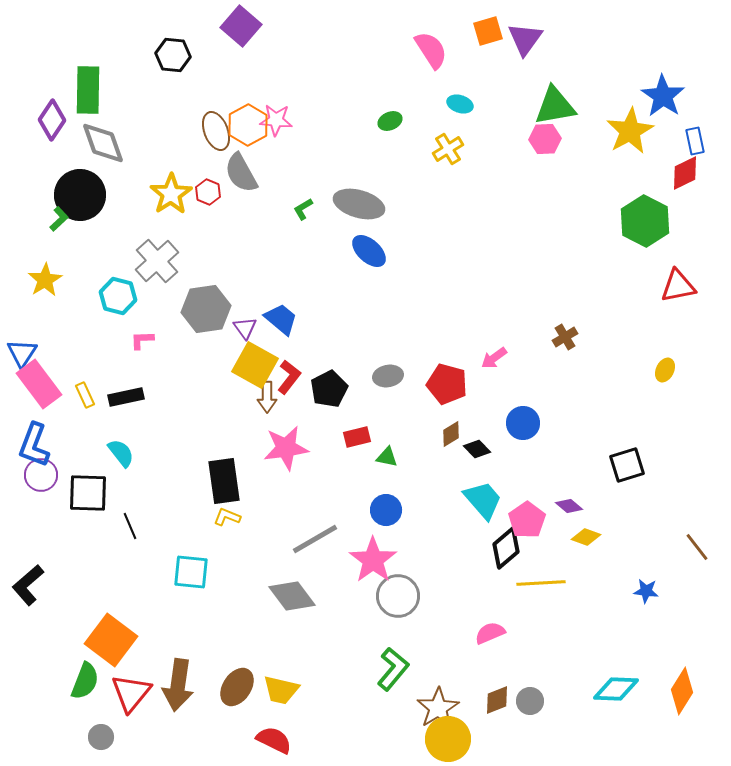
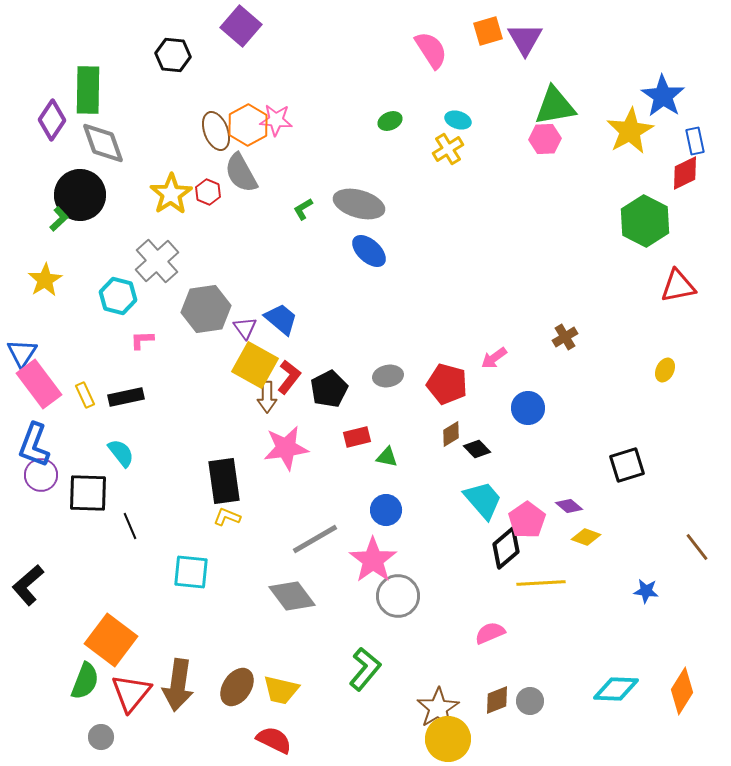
purple triangle at (525, 39): rotated 6 degrees counterclockwise
cyan ellipse at (460, 104): moved 2 px left, 16 px down
blue circle at (523, 423): moved 5 px right, 15 px up
green L-shape at (393, 669): moved 28 px left
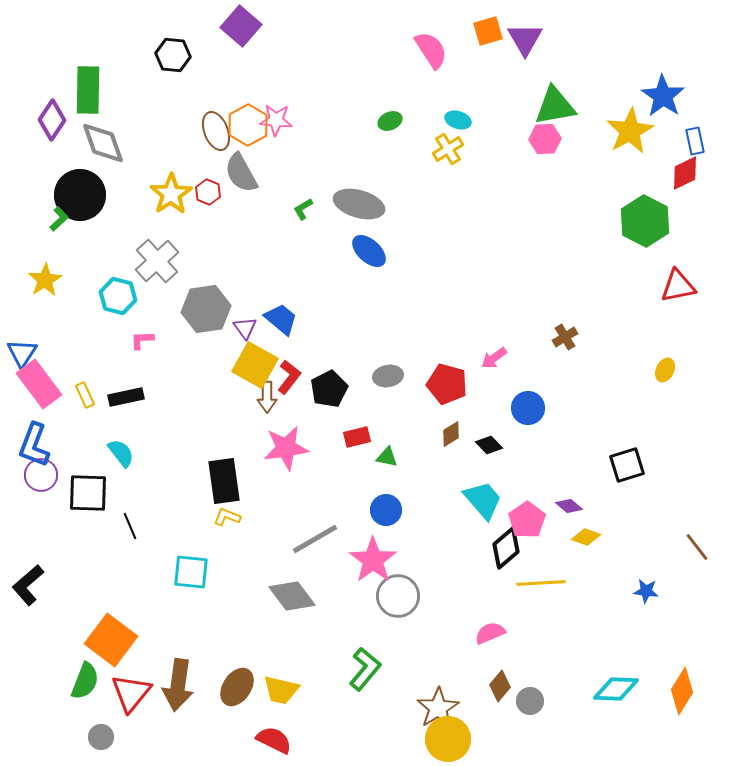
black diamond at (477, 449): moved 12 px right, 4 px up
brown diamond at (497, 700): moved 3 px right, 14 px up; rotated 28 degrees counterclockwise
